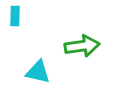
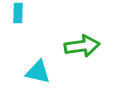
cyan rectangle: moved 3 px right, 3 px up
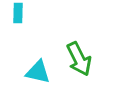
green arrow: moved 3 px left, 13 px down; rotated 72 degrees clockwise
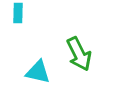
green arrow: moved 5 px up
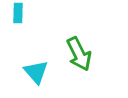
cyan triangle: moved 2 px left; rotated 36 degrees clockwise
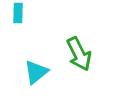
cyan triangle: rotated 32 degrees clockwise
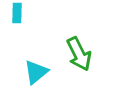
cyan rectangle: moved 1 px left
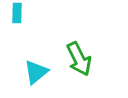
green arrow: moved 5 px down
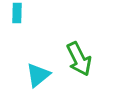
cyan triangle: moved 2 px right, 3 px down
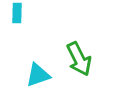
cyan triangle: rotated 20 degrees clockwise
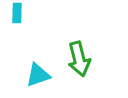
green arrow: rotated 12 degrees clockwise
